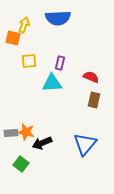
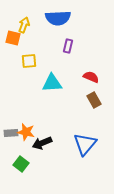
purple rectangle: moved 8 px right, 17 px up
brown rectangle: rotated 42 degrees counterclockwise
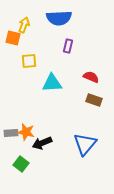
blue semicircle: moved 1 px right
brown rectangle: rotated 42 degrees counterclockwise
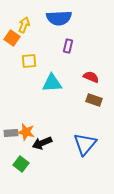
orange square: moved 1 px left; rotated 21 degrees clockwise
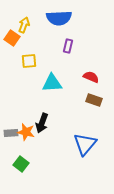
black arrow: moved 20 px up; rotated 48 degrees counterclockwise
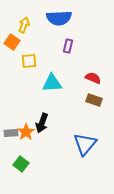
orange square: moved 4 px down
red semicircle: moved 2 px right, 1 px down
orange star: rotated 24 degrees clockwise
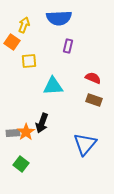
cyan triangle: moved 1 px right, 3 px down
gray rectangle: moved 2 px right
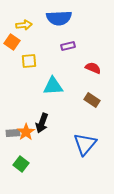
yellow arrow: rotated 63 degrees clockwise
purple rectangle: rotated 64 degrees clockwise
red semicircle: moved 10 px up
brown rectangle: moved 2 px left; rotated 14 degrees clockwise
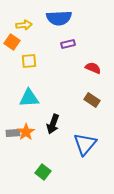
purple rectangle: moved 2 px up
cyan triangle: moved 24 px left, 12 px down
black arrow: moved 11 px right, 1 px down
green square: moved 22 px right, 8 px down
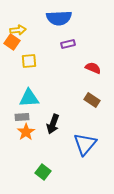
yellow arrow: moved 6 px left, 5 px down
gray rectangle: moved 9 px right, 16 px up
